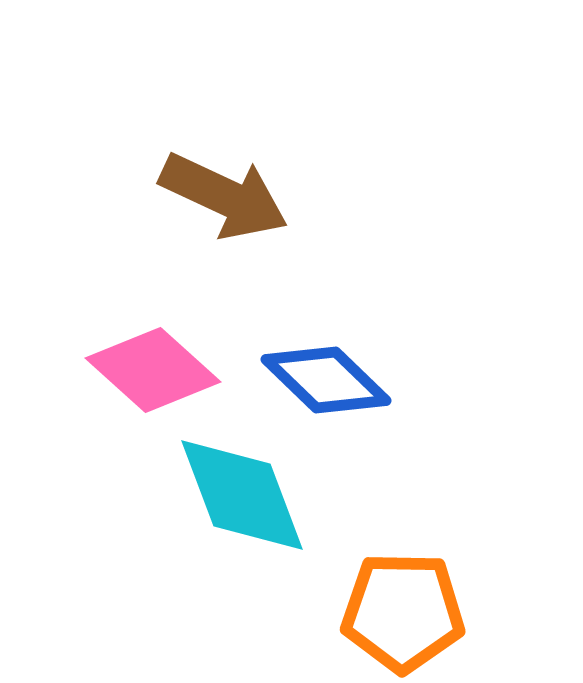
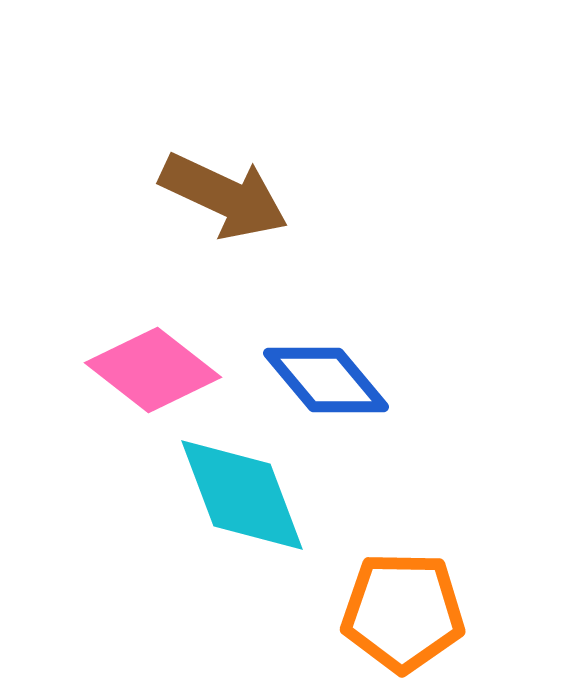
pink diamond: rotated 4 degrees counterclockwise
blue diamond: rotated 6 degrees clockwise
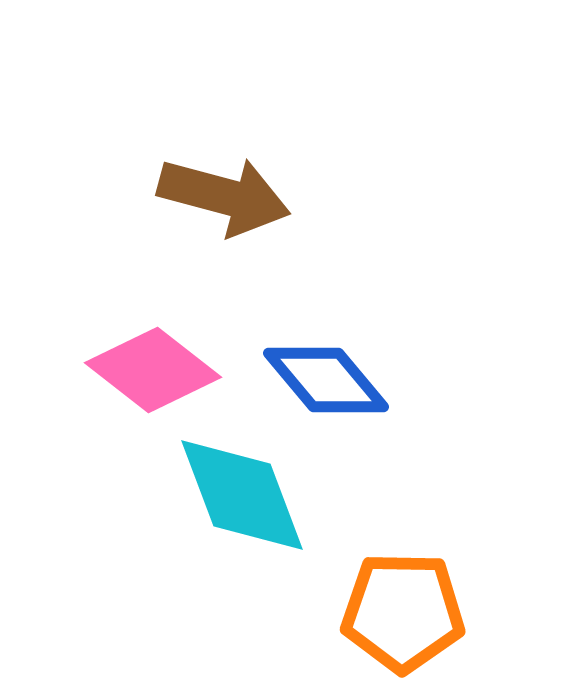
brown arrow: rotated 10 degrees counterclockwise
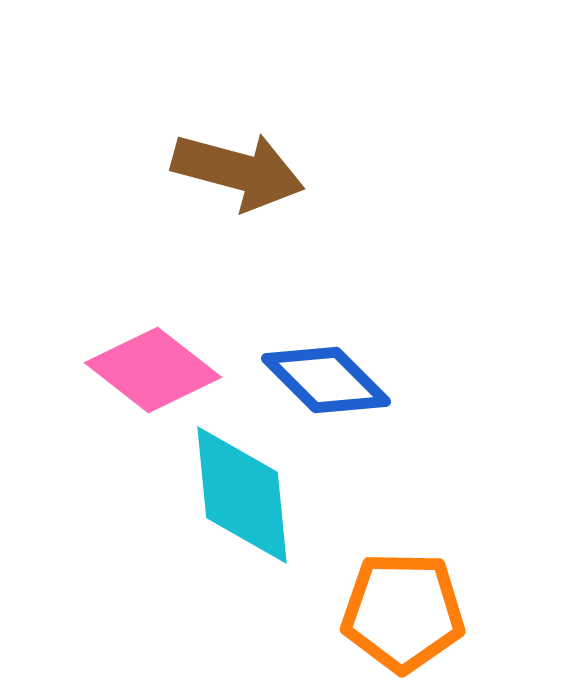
brown arrow: moved 14 px right, 25 px up
blue diamond: rotated 5 degrees counterclockwise
cyan diamond: rotated 15 degrees clockwise
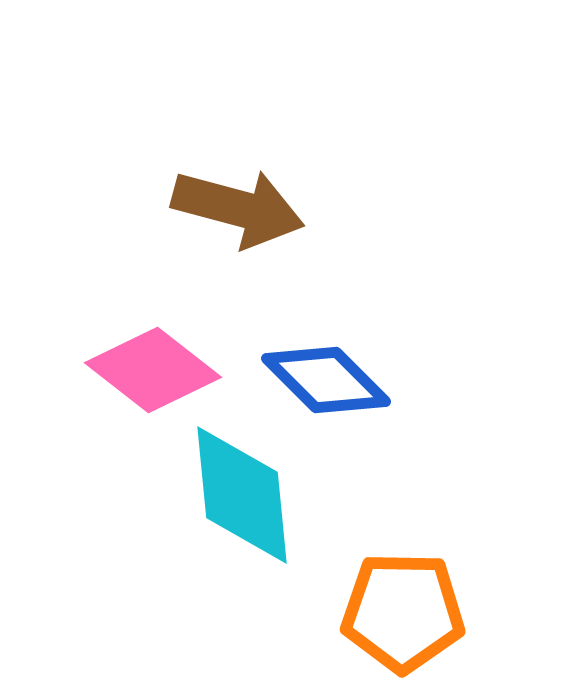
brown arrow: moved 37 px down
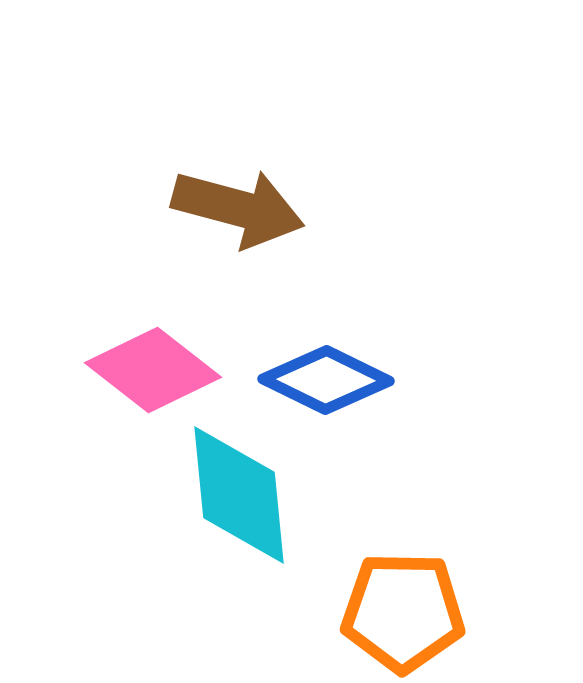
blue diamond: rotated 19 degrees counterclockwise
cyan diamond: moved 3 px left
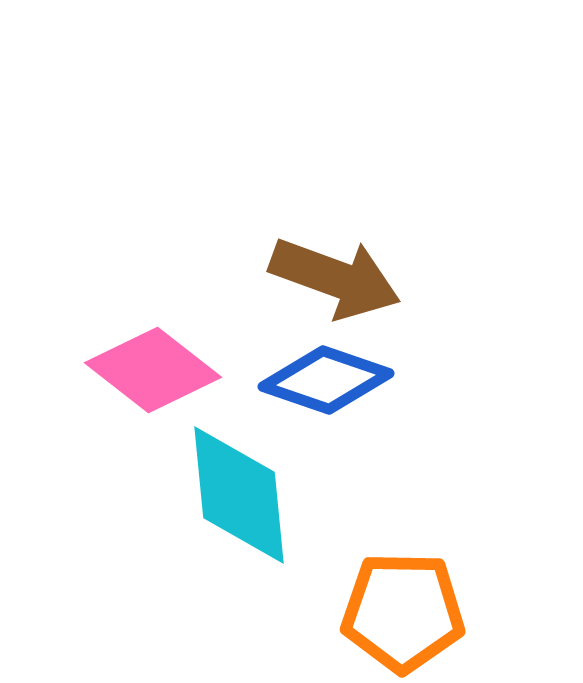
brown arrow: moved 97 px right, 70 px down; rotated 5 degrees clockwise
blue diamond: rotated 7 degrees counterclockwise
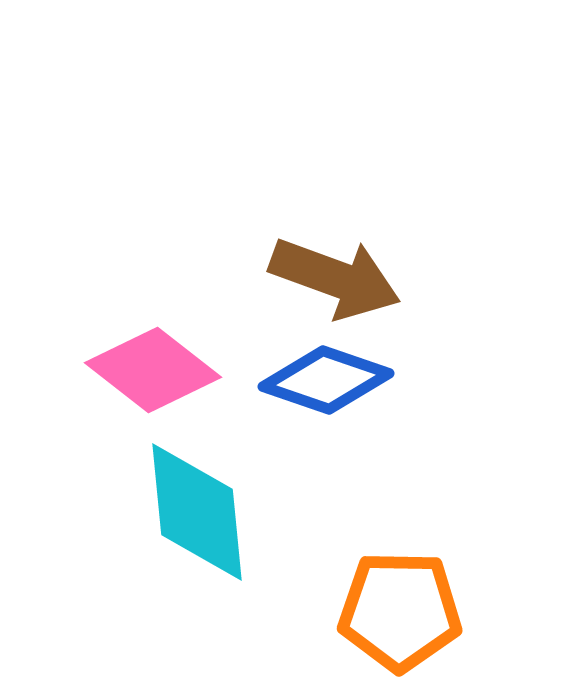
cyan diamond: moved 42 px left, 17 px down
orange pentagon: moved 3 px left, 1 px up
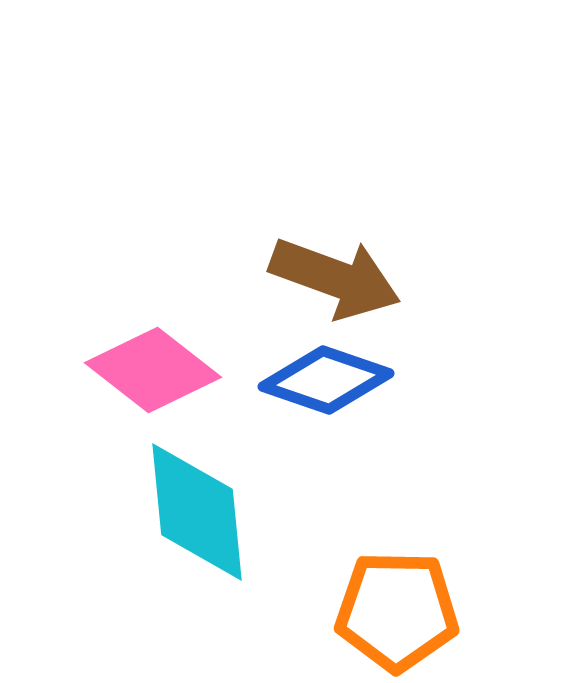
orange pentagon: moved 3 px left
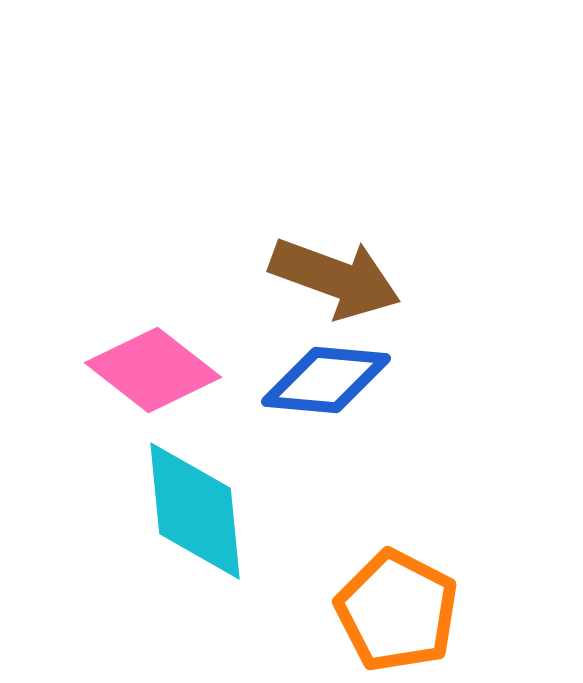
blue diamond: rotated 14 degrees counterclockwise
cyan diamond: moved 2 px left, 1 px up
orange pentagon: rotated 26 degrees clockwise
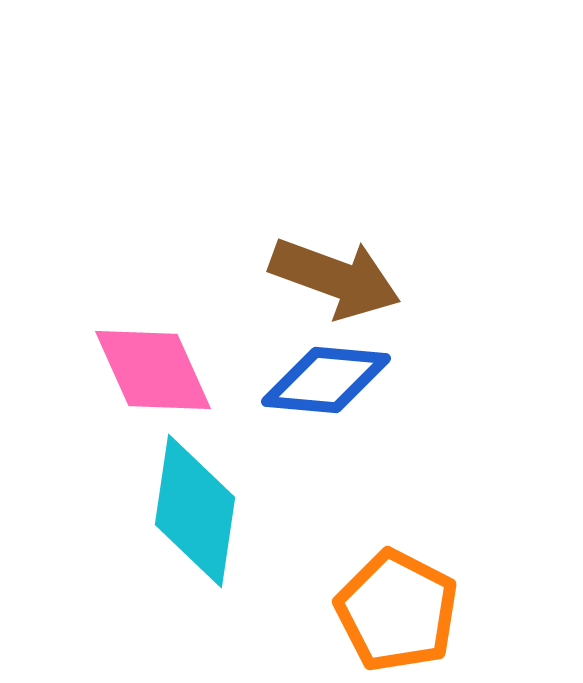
pink diamond: rotated 28 degrees clockwise
cyan diamond: rotated 14 degrees clockwise
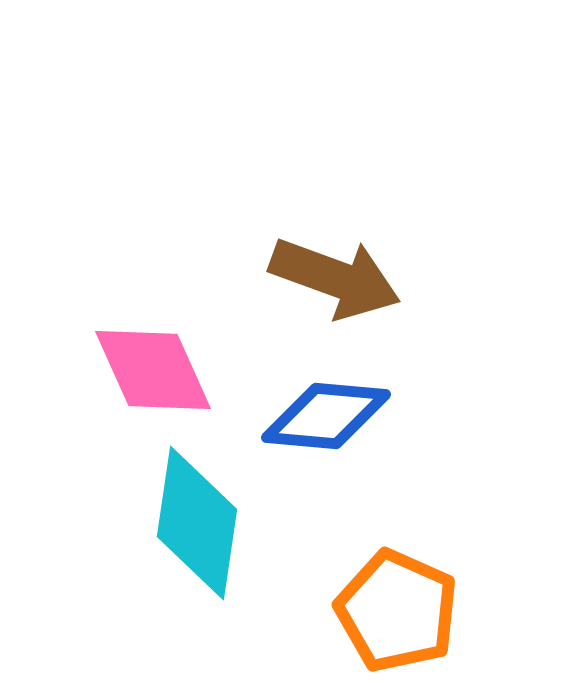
blue diamond: moved 36 px down
cyan diamond: moved 2 px right, 12 px down
orange pentagon: rotated 3 degrees counterclockwise
